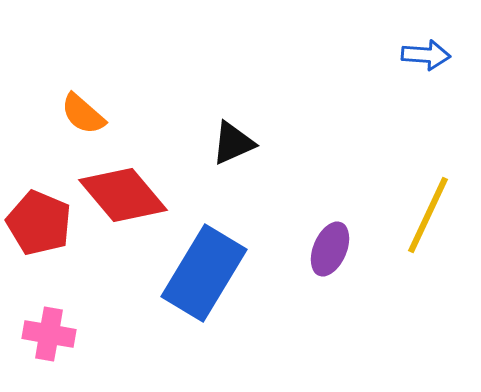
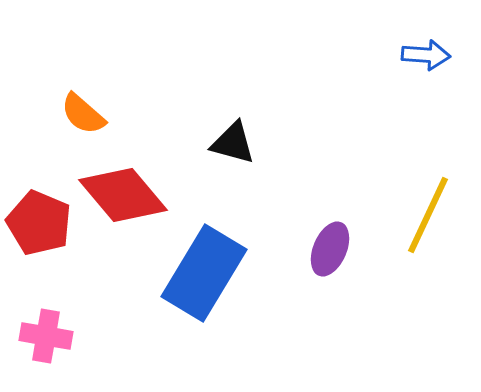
black triangle: rotated 39 degrees clockwise
pink cross: moved 3 px left, 2 px down
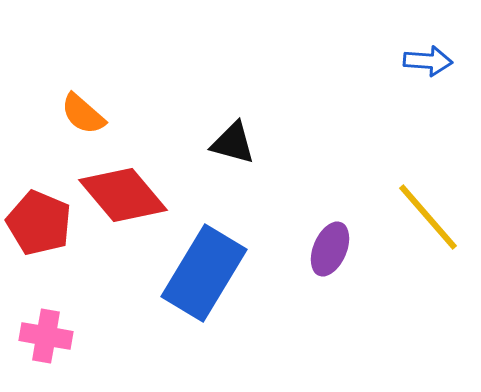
blue arrow: moved 2 px right, 6 px down
yellow line: moved 2 px down; rotated 66 degrees counterclockwise
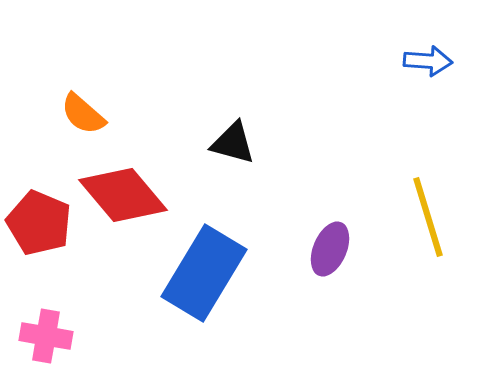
yellow line: rotated 24 degrees clockwise
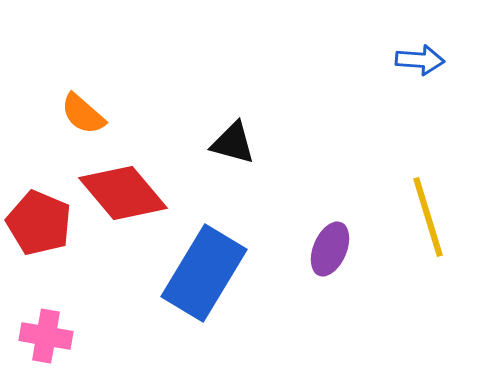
blue arrow: moved 8 px left, 1 px up
red diamond: moved 2 px up
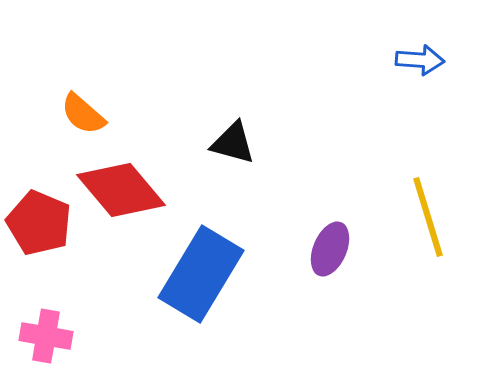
red diamond: moved 2 px left, 3 px up
blue rectangle: moved 3 px left, 1 px down
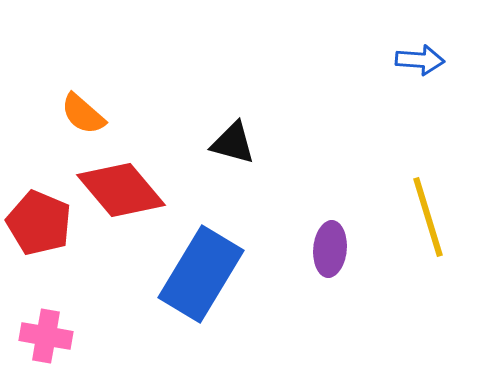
purple ellipse: rotated 18 degrees counterclockwise
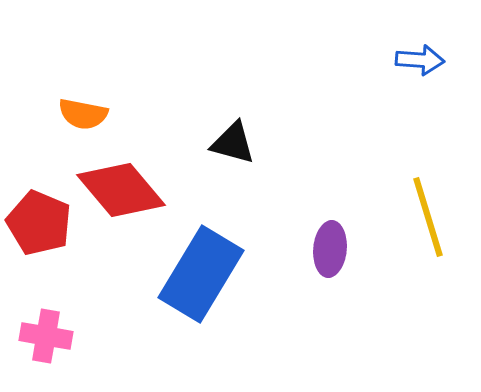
orange semicircle: rotated 30 degrees counterclockwise
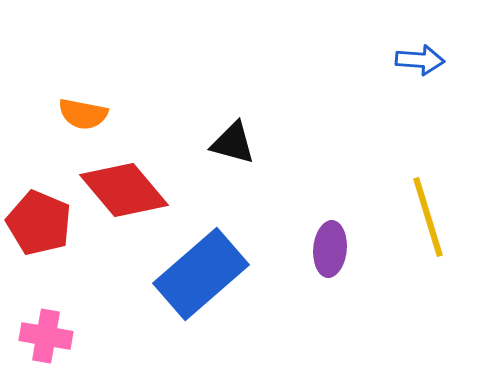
red diamond: moved 3 px right
blue rectangle: rotated 18 degrees clockwise
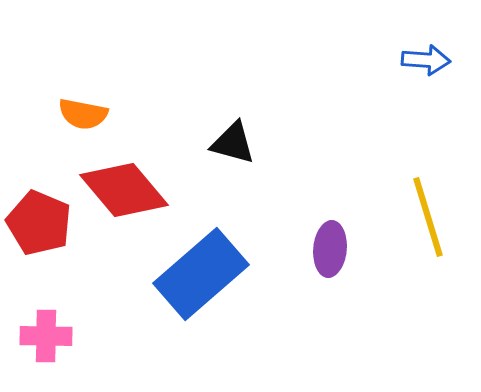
blue arrow: moved 6 px right
pink cross: rotated 9 degrees counterclockwise
